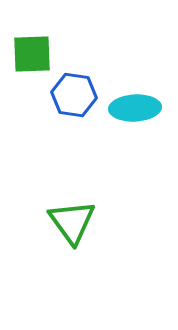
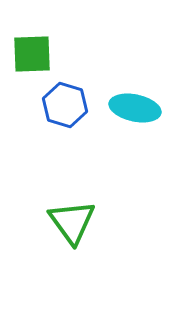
blue hexagon: moved 9 px left, 10 px down; rotated 9 degrees clockwise
cyan ellipse: rotated 15 degrees clockwise
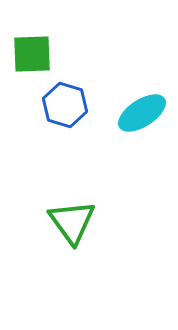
cyan ellipse: moved 7 px right, 5 px down; rotated 45 degrees counterclockwise
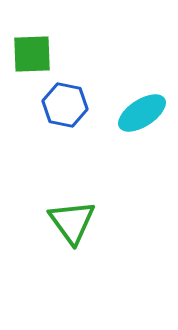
blue hexagon: rotated 6 degrees counterclockwise
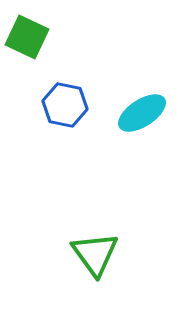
green square: moved 5 px left, 17 px up; rotated 27 degrees clockwise
green triangle: moved 23 px right, 32 px down
